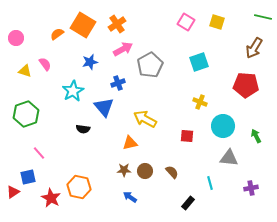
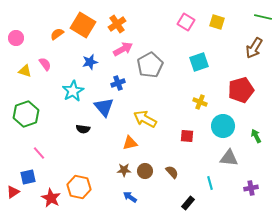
red pentagon: moved 5 px left, 5 px down; rotated 20 degrees counterclockwise
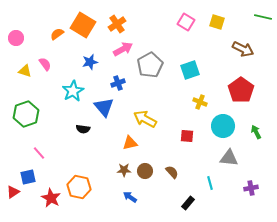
brown arrow: moved 11 px left, 1 px down; rotated 95 degrees counterclockwise
cyan square: moved 9 px left, 8 px down
red pentagon: rotated 20 degrees counterclockwise
green arrow: moved 4 px up
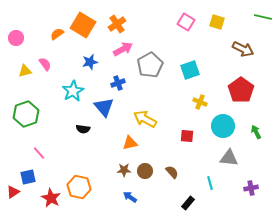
yellow triangle: rotated 32 degrees counterclockwise
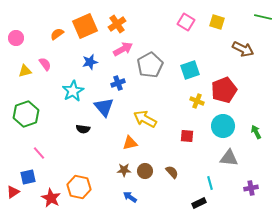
orange square: moved 2 px right, 1 px down; rotated 35 degrees clockwise
red pentagon: moved 17 px left; rotated 15 degrees clockwise
yellow cross: moved 3 px left, 1 px up
black rectangle: moved 11 px right; rotated 24 degrees clockwise
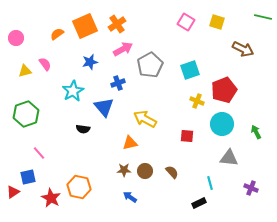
cyan circle: moved 1 px left, 2 px up
purple cross: rotated 32 degrees clockwise
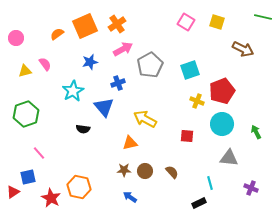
red pentagon: moved 2 px left, 1 px down
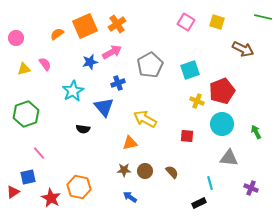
pink arrow: moved 11 px left, 3 px down
yellow triangle: moved 1 px left, 2 px up
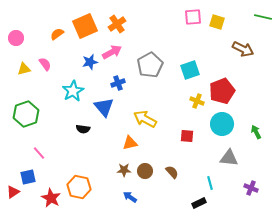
pink square: moved 7 px right, 5 px up; rotated 36 degrees counterclockwise
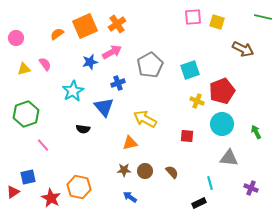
pink line: moved 4 px right, 8 px up
